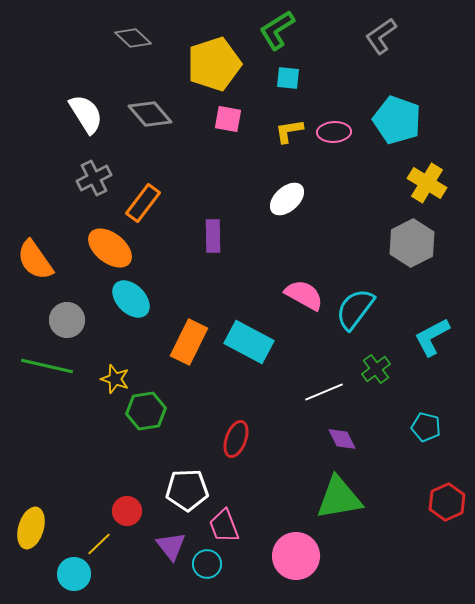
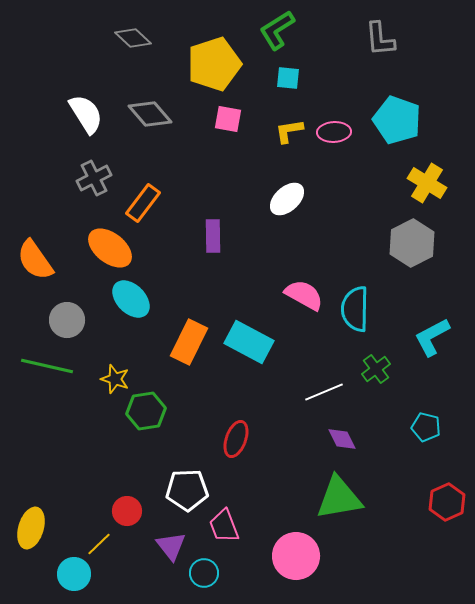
gray L-shape at (381, 36): moved 1 px left, 3 px down; rotated 60 degrees counterclockwise
cyan semicircle at (355, 309): rotated 36 degrees counterclockwise
cyan circle at (207, 564): moved 3 px left, 9 px down
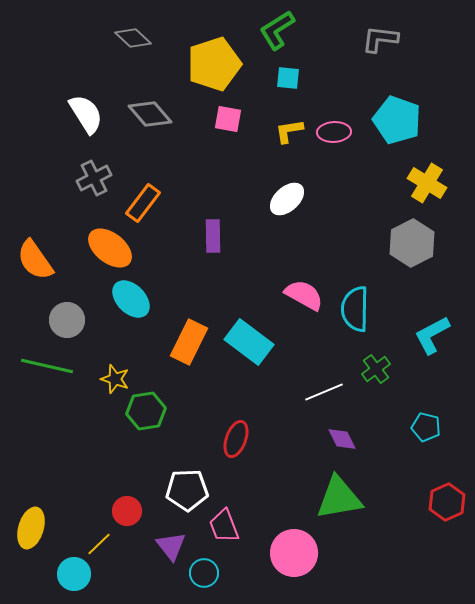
gray L-shape at (380, 39): rotated 102 degrees clockwise
cyan L-shape at (432, 337): moved 2 px up
cyan rectangle at (249, 342): rotated 9 degrees clockwise
pink circle at (296, 556): moved 2 px left, 3 px up
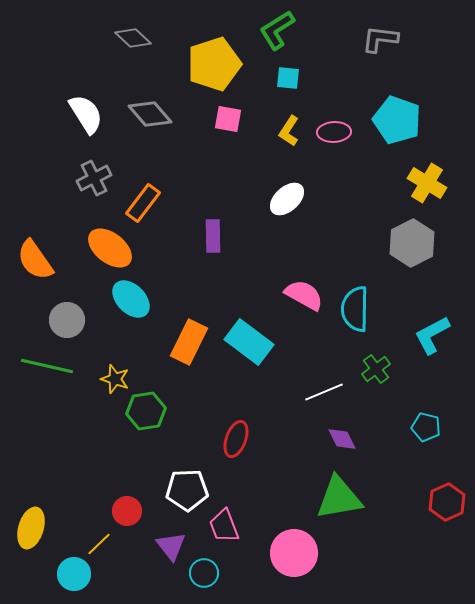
yellow L-shape at (289, 131): rotated 48 degrees counterclockwise
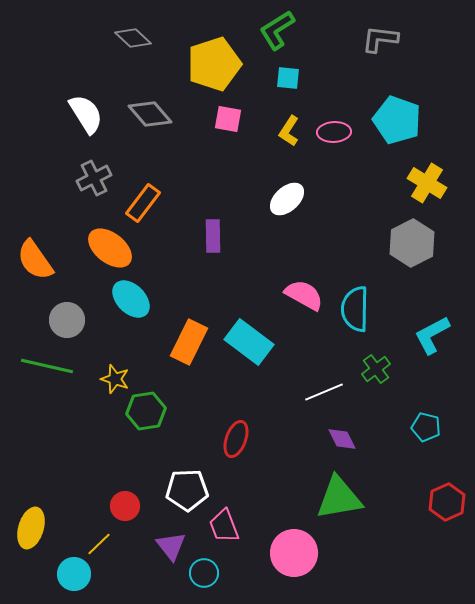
red circle at (127, 511): moved 2 px left, 5 px up
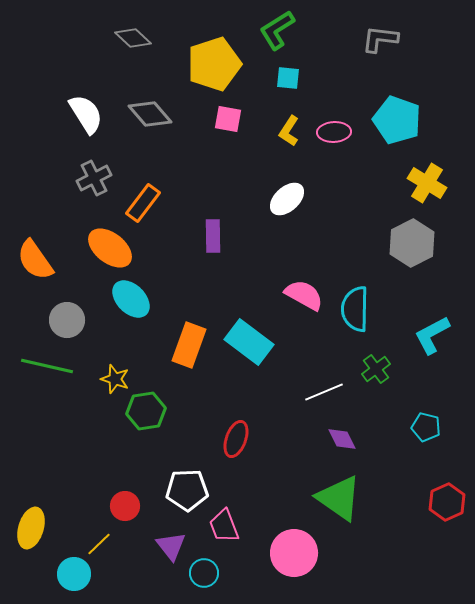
orange rectangle at (189, 342): moved 3 px down; rotated 6 degrees counterclockwise
green triangle at (339, 498): rotated 45 degrees clockwise
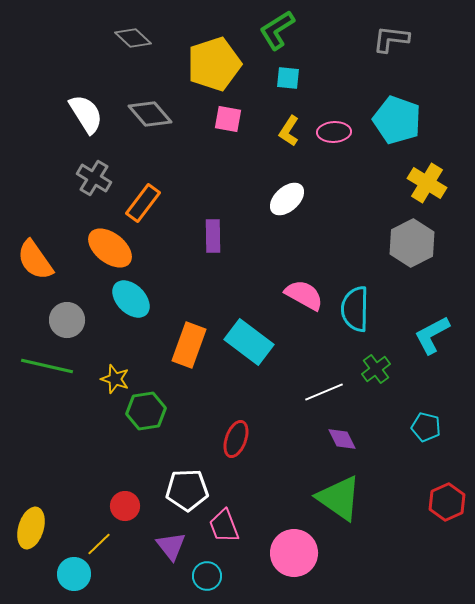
gray L-shape at (380, 39): moved 11 px right
gray cross at (94, 178): rotated 32 degrees counterclockwise
cyan circle at (204, 573): moved 3 px right, 3 px down
